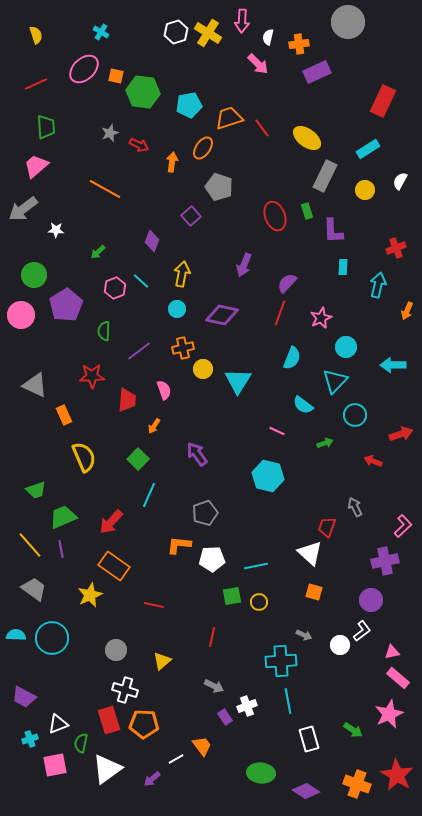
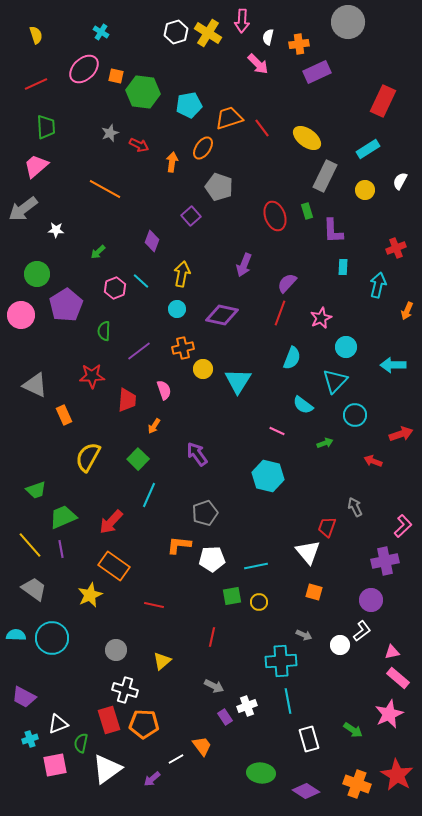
green circle at (34, 275): moved 3 px right, 1 px up
yellow semicircle at (84, 457): moved 4 px right; rotated 128 degrees counterclockwise
white triangle at (310, 553): moved 2 px left, 1 px up; rotated 8 degrees clockwise
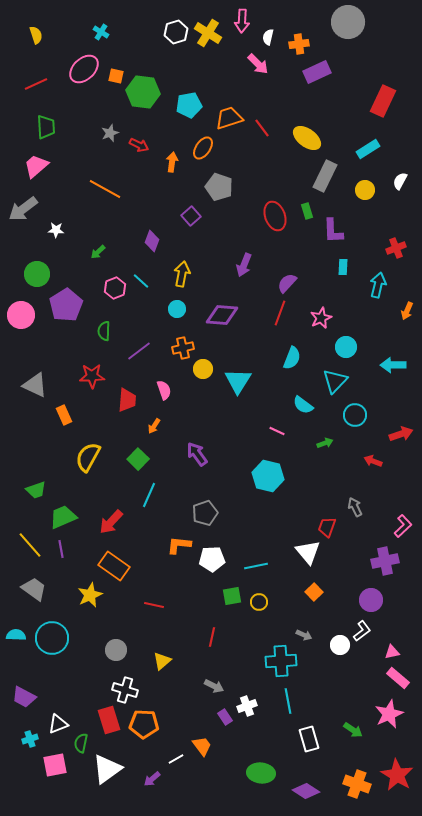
purple diamond at (222, 315): rotated 8 degrees counterclockwise
orange square at (314, 592): rotated 30 degrees clockwise
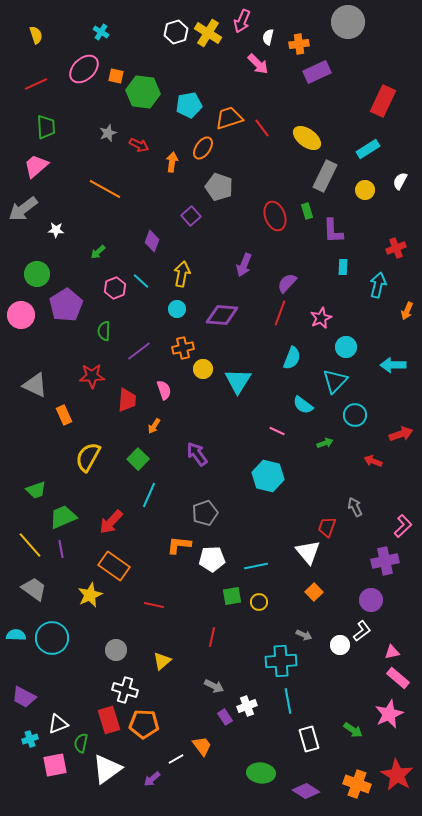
pink arrow at (242, 21): rotated 20 degrees clockwise
gray star at (110, 133): moved 2 px left
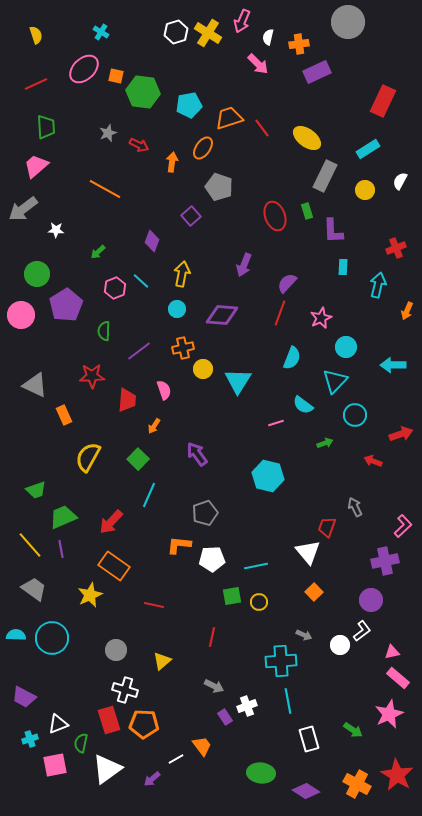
pink line at (277, 431): moved 1 px left, 8 px up; rotated 42 degrees counterclockwise
orange cross at (357, 784): rotated 8 degrees clockwise
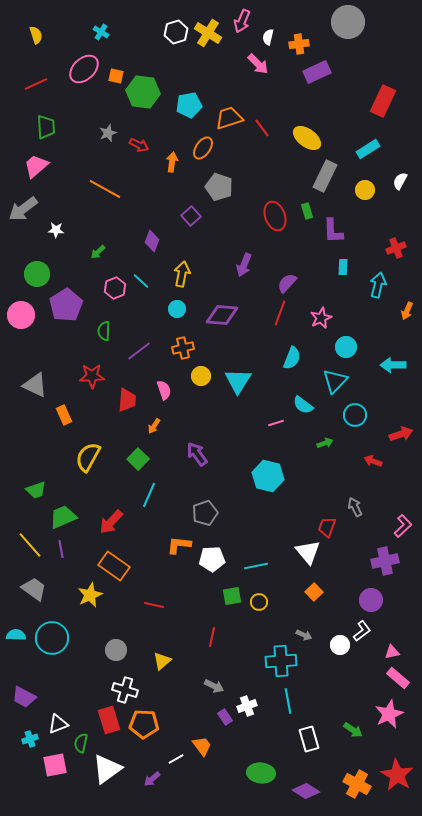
yellow circle at (203, 369): moved 2 px left, 7 px down
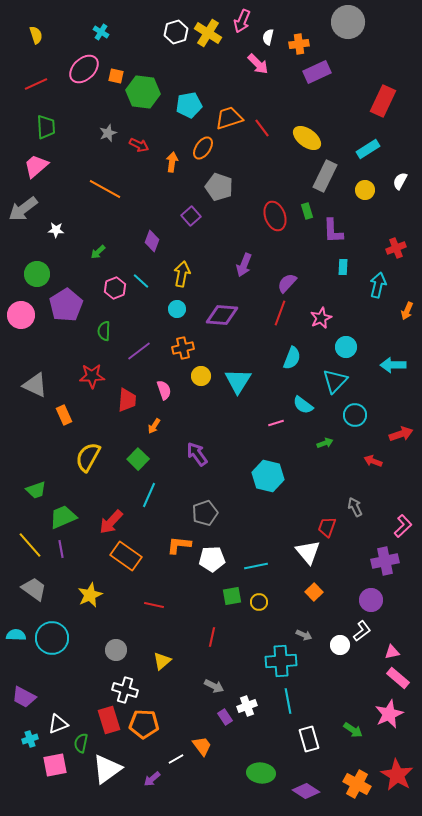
orange rectangle at (114, 566): moved 12 px right, 10 px up
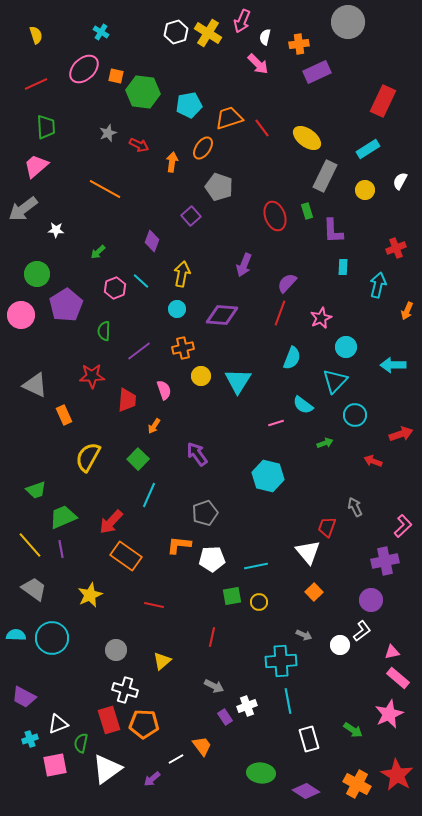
white semicircle at (268, 37): moved 3 px left
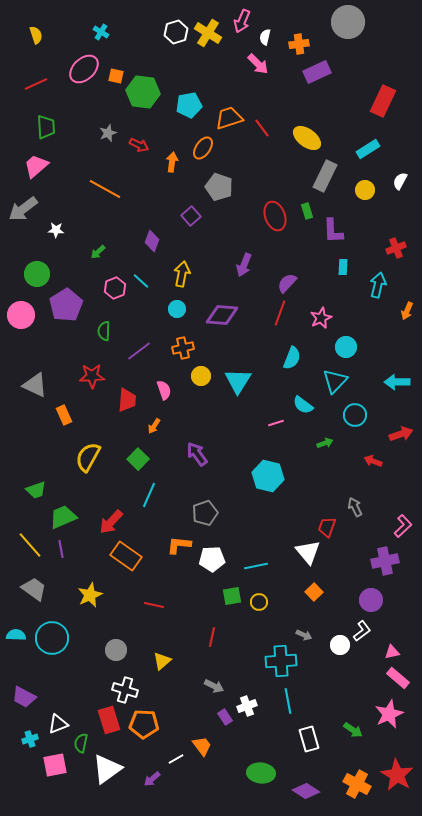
cyan arrow at (393, 365): moved 4 px right, 17 px down
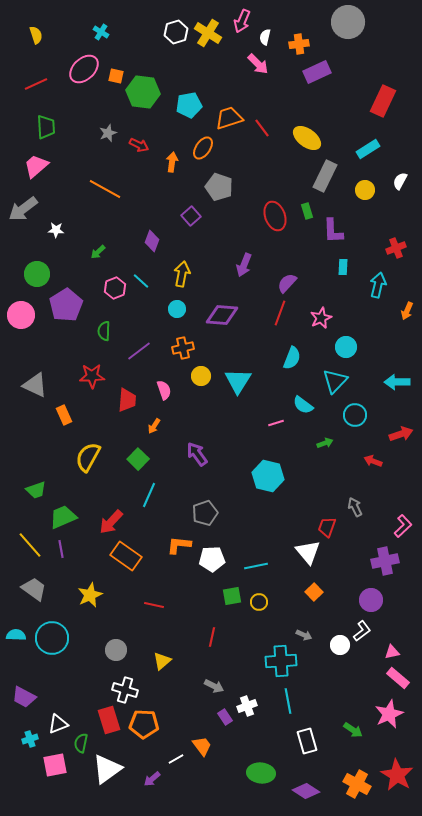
white rectangle at (309, 739): moved 2 px left, 2 px down
